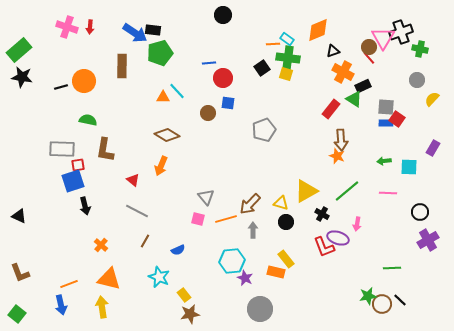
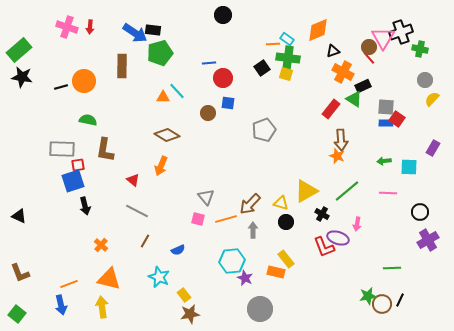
gray circle at (417, 80): moved 8 px right
black line at (400, 300): rotated 72 degrees clockwise
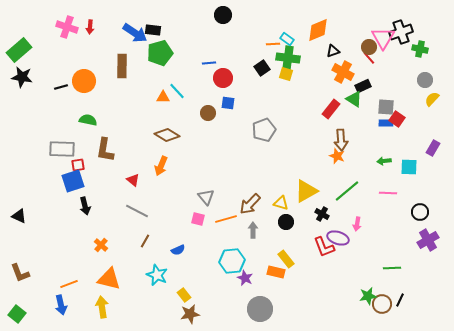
cyan star at (159, 277): moved 2 px left, 2 px up
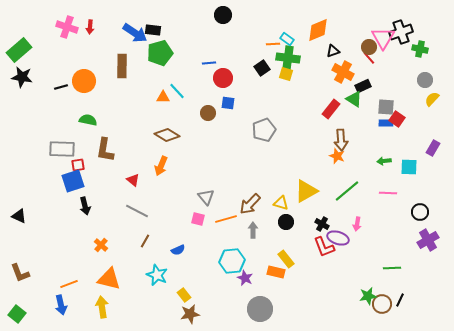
black cross at (322, 214): moved 10 px down
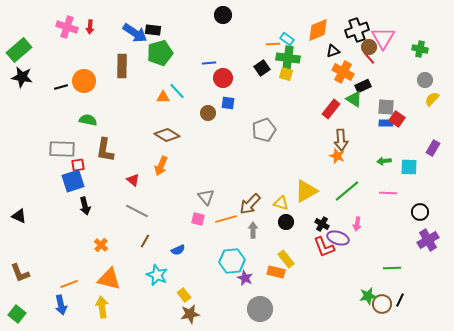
black cross at (401, 32): moved 44 px left, 2 px up
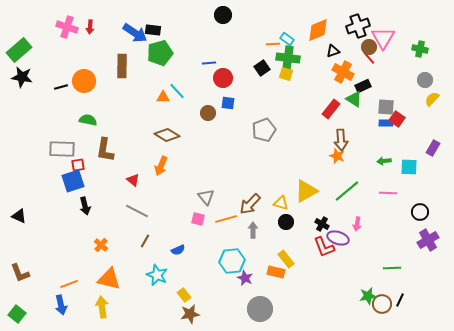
black cross at (357, 30): moved 1 px right, 4 px up
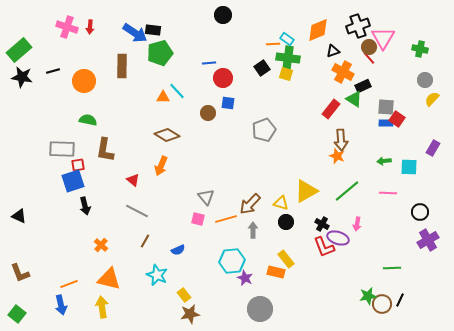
black line at (61, 87): moved 8 px left, 16 px up
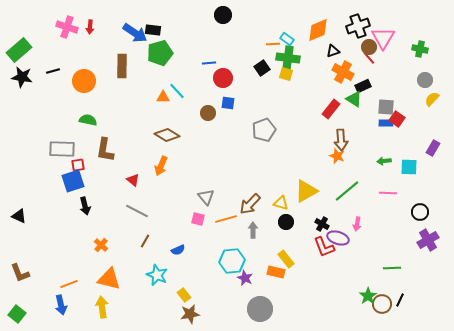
green star at (368, 296): rotated 24 degrees counterclockwise
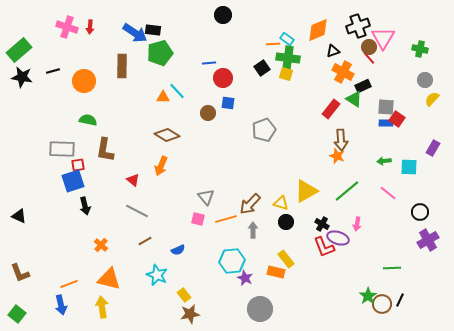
pink line at (388, 193): rotated 36 degrees clockwise
brown line at (145, 241): rotated 32 degrees clockwise
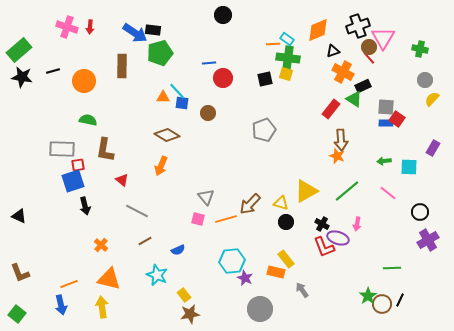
black square at (262, 68): moved 3 px right, 11 px down; rotated 21 degrees clockwise
blue square at (228, 103): moved 46 px left
red triangle at (133, 180): moved 11 px left
gray arrow at (253, 230): moved 49 px right, 60 px down; rotated 35 degrees counterclockwise
